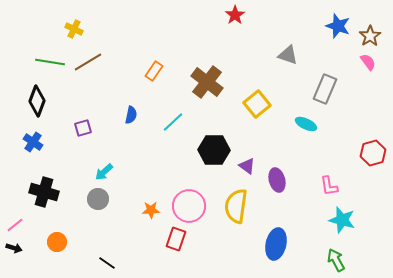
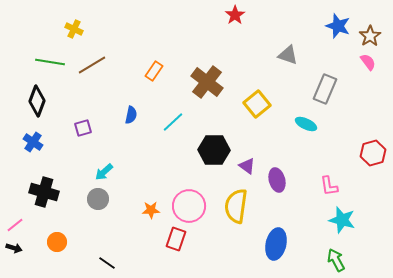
brown line: moved 4 px right, 3 px down
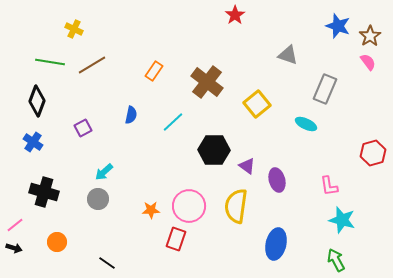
purple square: rotated 12 degrees counterclockwise
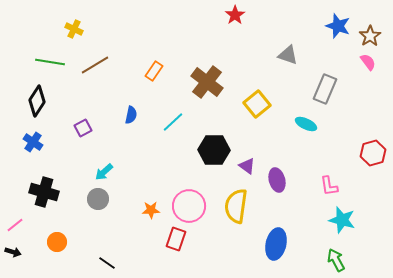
brown line: moved 3 px right
black diamond: rotated 12 degrees clockwise
black arrow: moved 1 px left, 4 px down
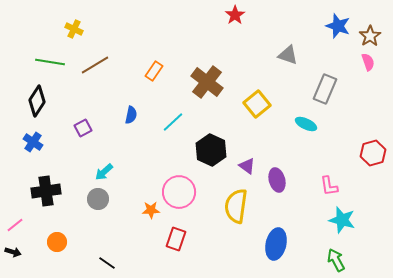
pink semicircle: rotated 18 degrees clockwise
black hexagon: moved 3 px left; rotated 24 degrees clockwise
black cross: moved 2 px right, 1 px up; rotated 24 degrees counterclockwise
pink circle: moved 10 px left, 14 px up
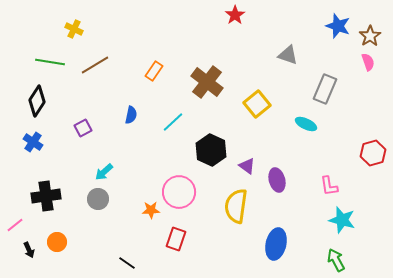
black cross: moved 5 px down
black arrow: moved 16 px right, 2 px up; rotated 49 degrees clockwise
black line: moved 20 px right
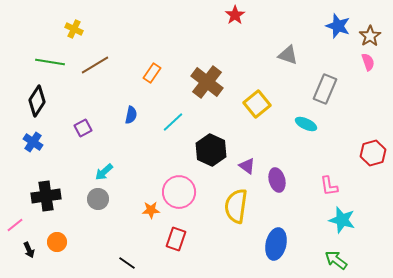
orange rectangle: moved 2 px left, 2 px down
green arrow: rotated 25 degrees counterclockwise
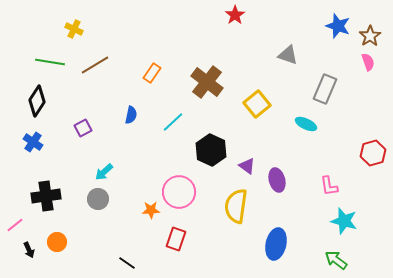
cyan star: moved 2 px right, 1 px down
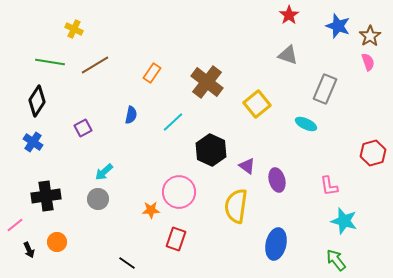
red star: moved 54 px right
green arrow: rotated 15 degrees clockwise
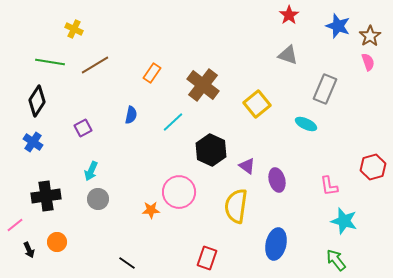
brown cross: moved 4 px left, 3 px down
red hexagon: moved 14 px down
cyan arrow: moved 13 px left, 1 px up; rotated 24 degrees counterclockwise
red rectangle: moved 31 px right, 19 px down
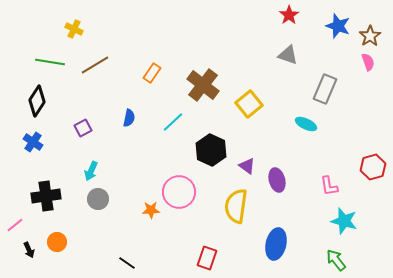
yellow square: moved 8 px left
blue semicircle: moved 2 px left, 3 px down
